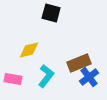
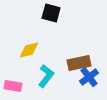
brown rectangle: rotated 10 degrees clockwise
pink rectangle: moved 7 px down
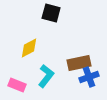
yellow diamond: moved 2 px up; rotated 15 degrees counterclockwise
blue cross: rotated 18 degrees clockwise
pink rectangle: moved 4 px right, 1 px up; rotated 12 degrees clockwise
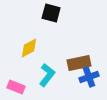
cyan L-shape: moved 1 px right, 1 px up
pink rectangle: moved 1 px left, 2 px down
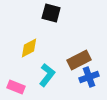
brown rectangle: moved 3 px up; rotated 15 degrees counterclockwise
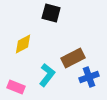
yellow diamond: moved 6 px left, 4 px up
brown rectangle: moved 6 px left, 2 px up
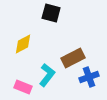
pink rectangle: moved 7 px right
